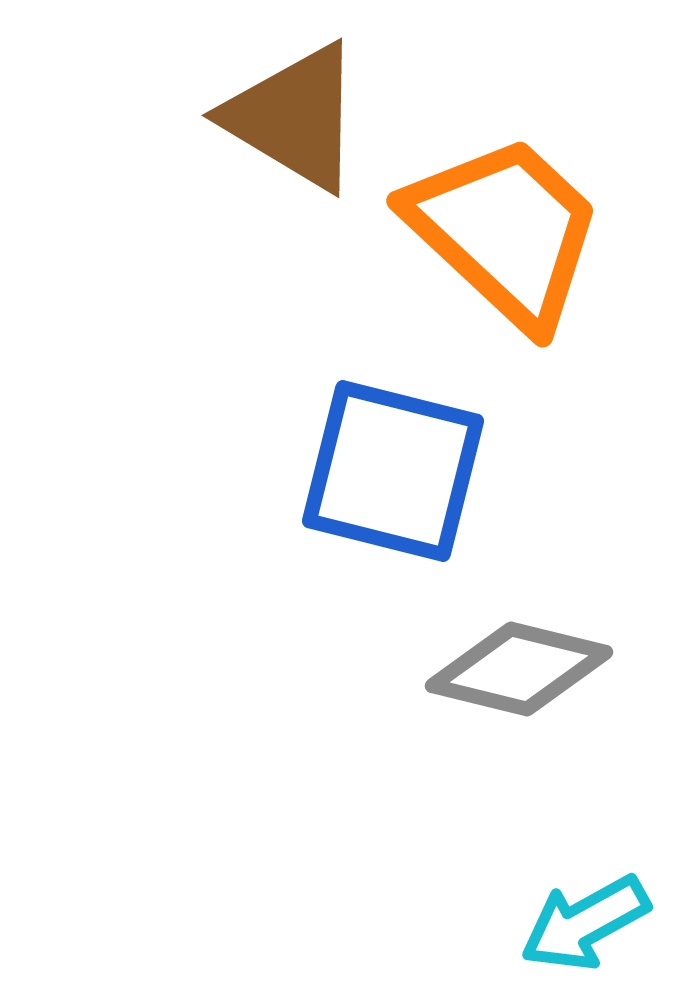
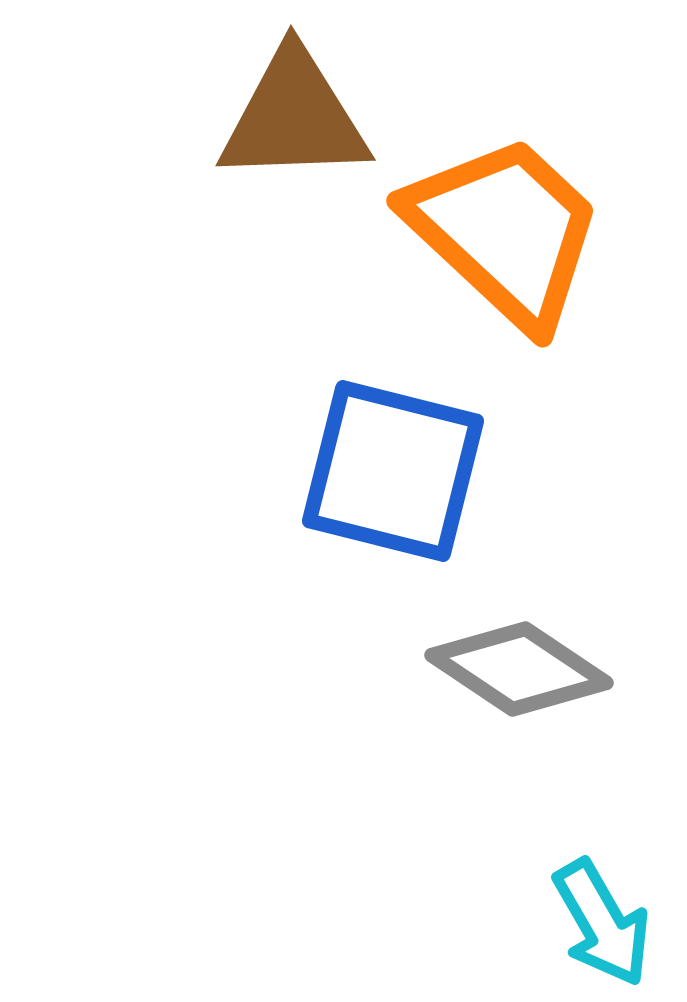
brown triangle: rotated 33 degrees counterclockwise
gray diamond: rotated 20 degrees clockwise
cyan arrow: moved 17 px right; rotated 91 degrees counterclockwise
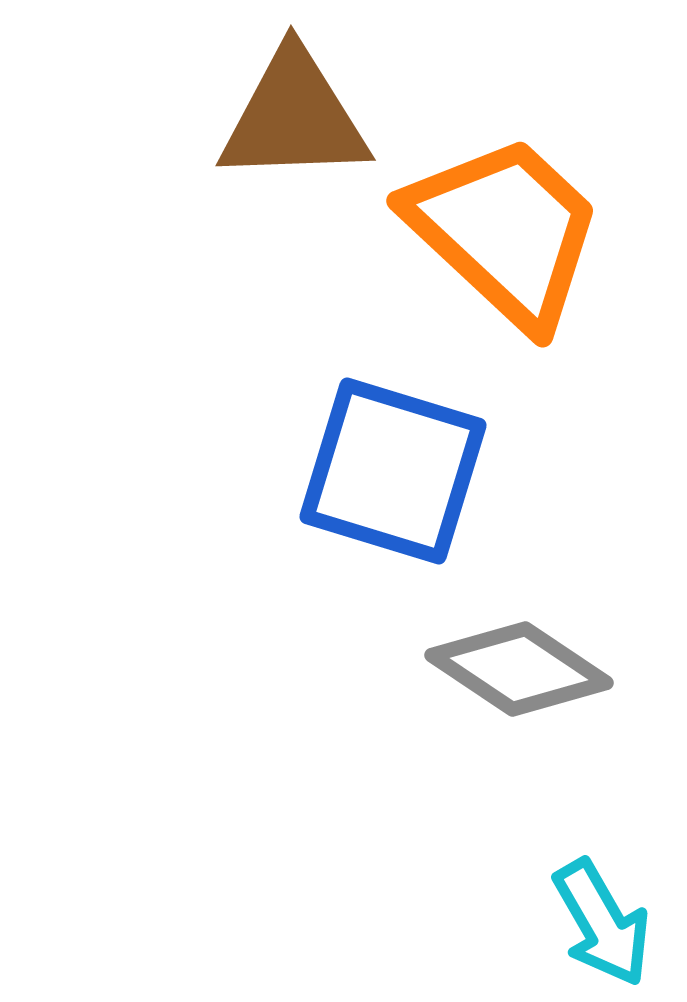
blue square: rotated 3 degrees clockwise
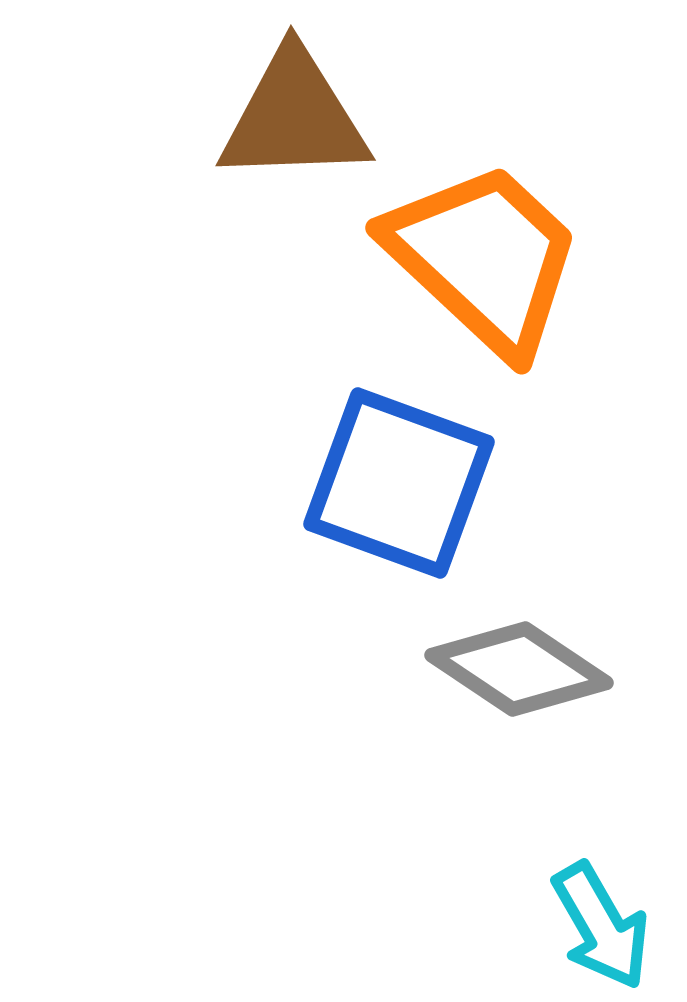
orange trapezoid: moved 21 px left, 27 px down
blue square: moved 6 px right, 12 px down; rotated 3 degrees clockwise
cyan arrow: moved 1 px left, 3 px down
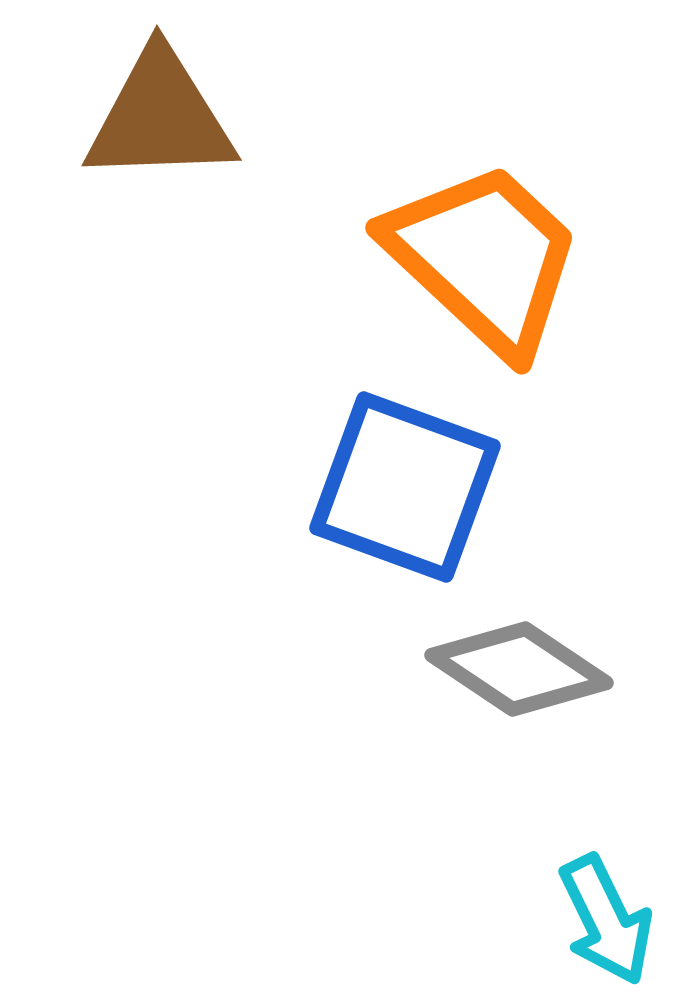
brown triangle: moved 134 px left
blue square: moved 6 px right, 4 px down
cyan arrow: moved 5 px right, 6 px up; rotated 4 degrees clockwise
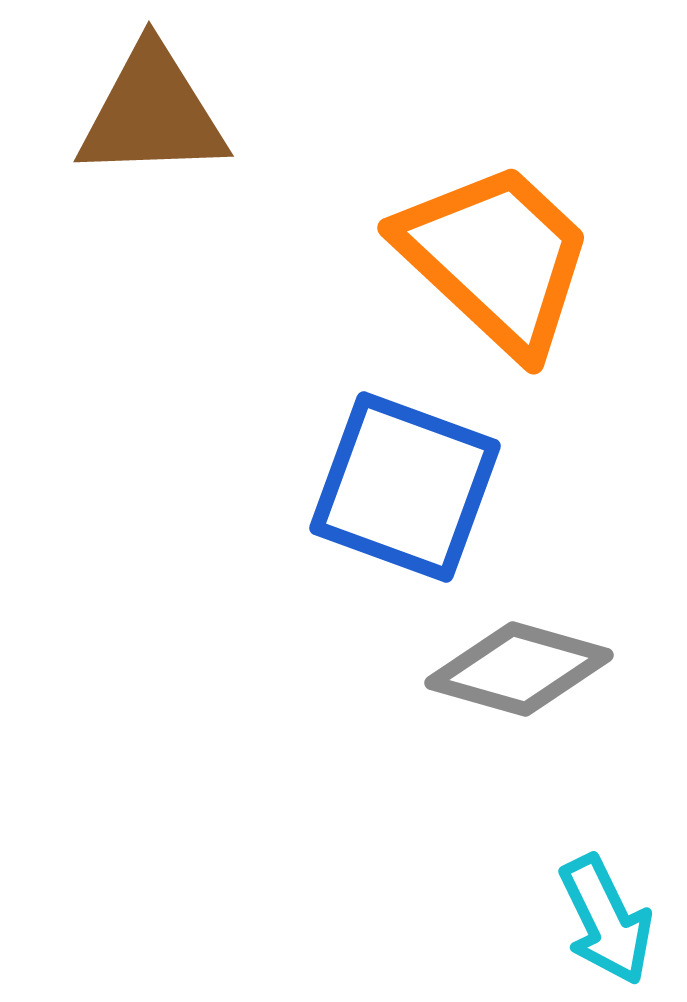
brown triangle: moved 8 px left, 4 px up
orange trapezoid: moved 12 px right
gray diamond: rotated 18 degrees counterclockwise
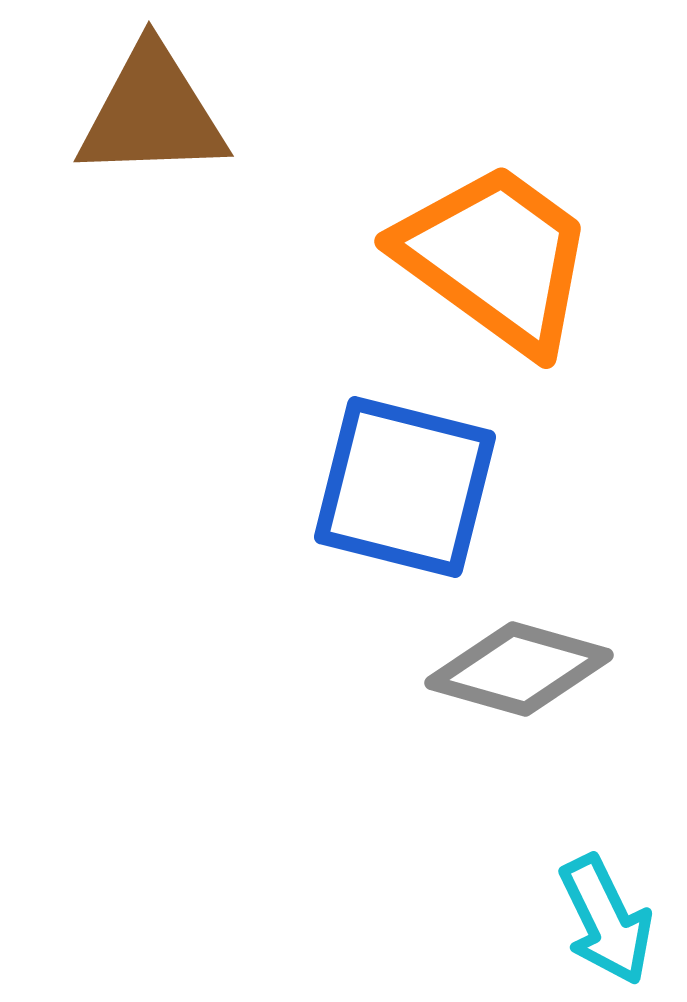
orange trapezoid: rotated 7 degrees counterclockwise
blue square: rotated 6 degrees counterclockwise
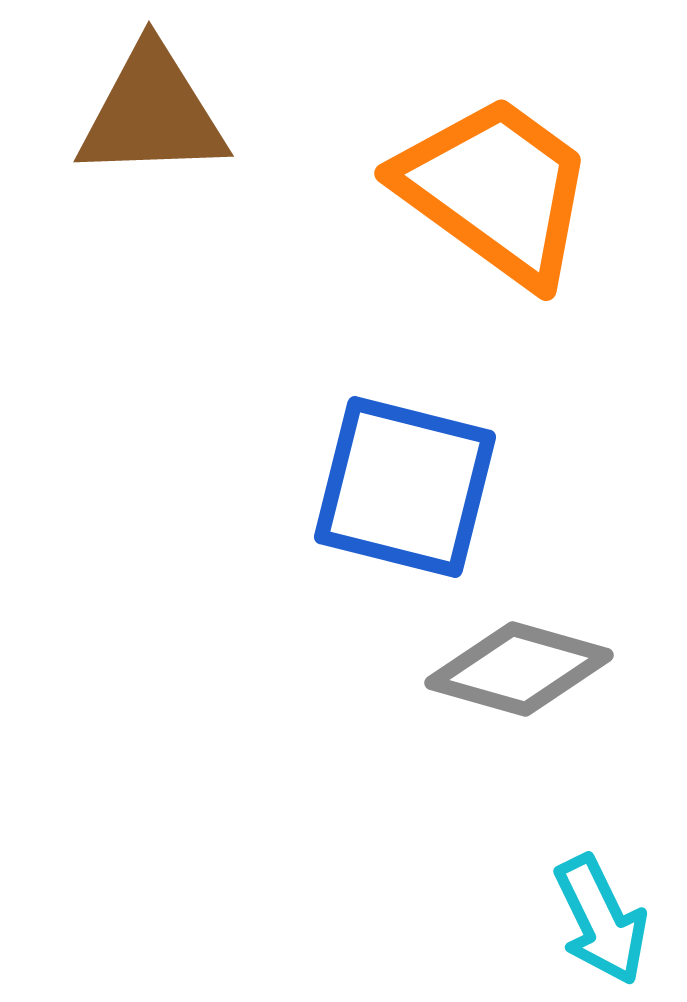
orange trapezoid: moved 68 px up
cyan arrow: moved 5 px left
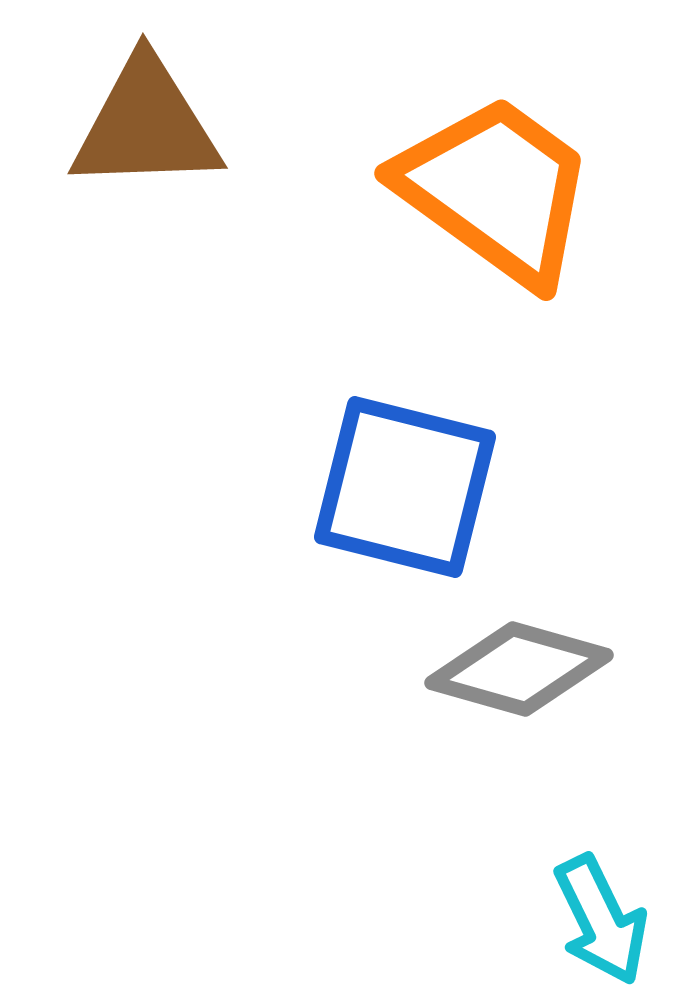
brown triangle: moved 6 px left, 12 px down
